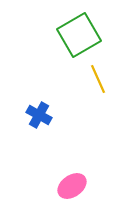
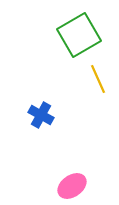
blue cross: moved 2 px right
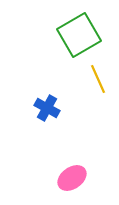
blue cross: moved 6 px right, 7 px up
pink ellipse: moved 8 px up
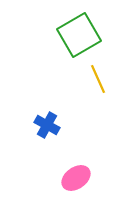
blue cross: moved 17 px down
pink ellipse: moved 4 px right
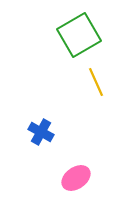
yellow line: moved 2 px left, 3 px down
blue cross: moved 6 px left, 7 px down
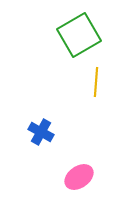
yellow line: rotated 28 degrees clockwise
pink ellipse: moved 3 px right, 1 px up
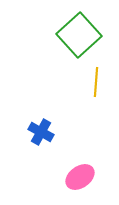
green square: rotated 12 degrees counterclockwise
pink ellipse: moved 1 px right
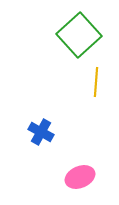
pink ellipse: rotated 12 degrees clockwise
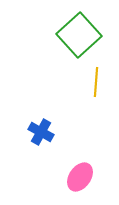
pink ellipse: rotated 32 degrees counterclockwise
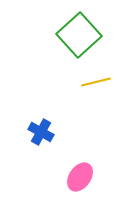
yellow line: rotated 72 degrees clockwise
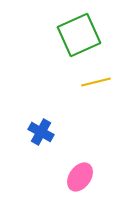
green square: rotated 18 degrees clockwise
